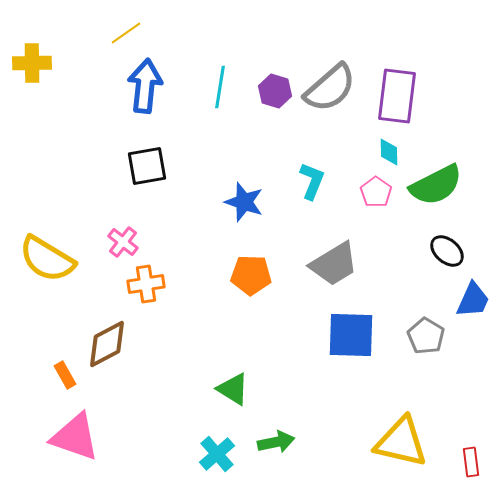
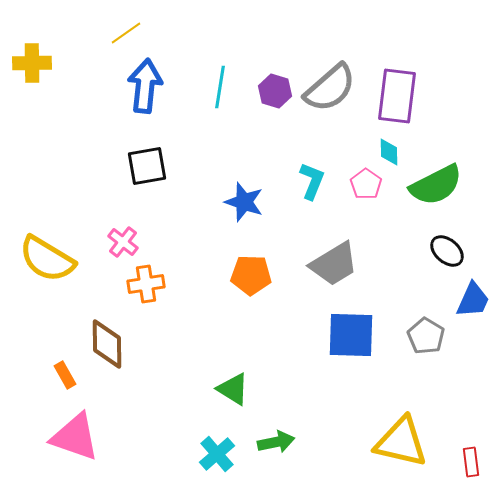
pink pentagon: moved 10 px left, 8 px up
brown diamond: rotated 63 degrees counterclockwise
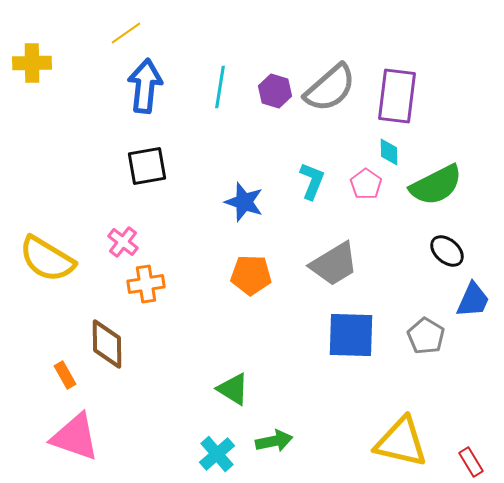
green arrow: moved 2 px left, 1 px up
red rectangle: rotated 24 degrees counterclockwise
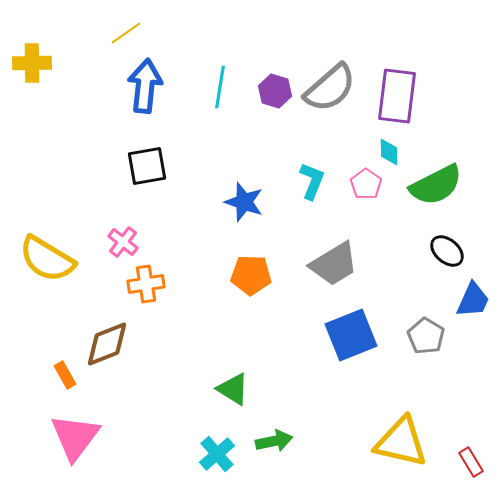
blue square: rotated 24 degrees counterclockwise
brown diamond: rotated 69 degrees clockwise
pink triangle: rotated 48 degrees clockwise
